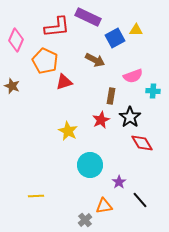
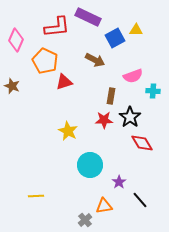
red star: moved 3 px right; rotated 24 degrees clockwise
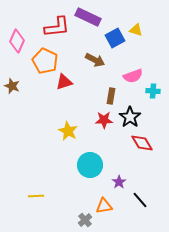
yellow triangle: rotated 16 degrees clockwise
pink diamond: moved 1 px right, 1 px down
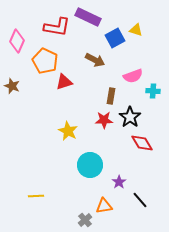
red L-shape: rotated 16 degrees clockwise
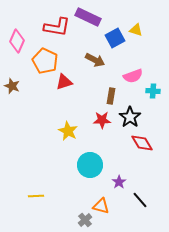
red star: moved 2 px left
orange triangle: moved 3 px left; rotated 24 degrees clockwise
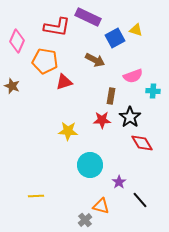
orange pentagon: rotated 15 degrees counterclockwise
yellow star: rotated 24 degrees counterclockwise
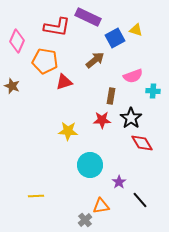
brown arrow: rotated 66 degrees counterclockwise
black star: moved 1 px right, 1 px down
orange triangle: rotated 24 degrees counterclockwise
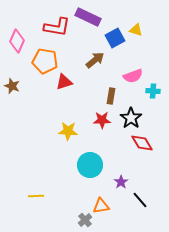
purple star: moved 2 px right
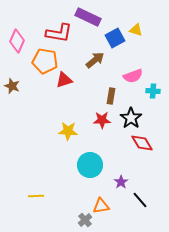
red L-shape: moved 2 px right, 6 px down
red triangle: moved 2 px up
